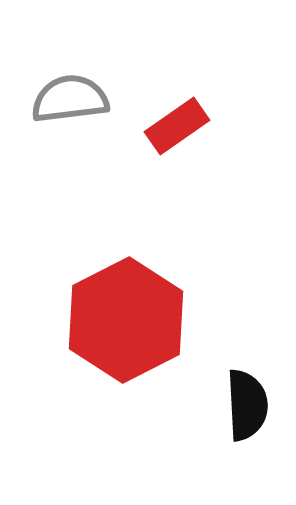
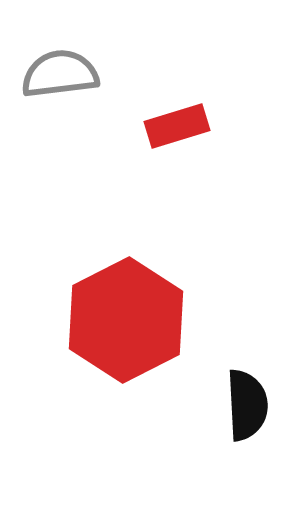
gray semicircle: moved 10 px left, 25 px up
red rectangle: rotated 18 degrees clockwise
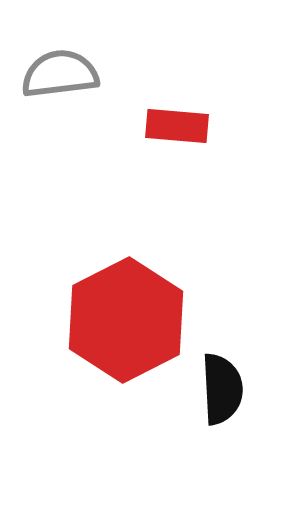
red rectangle: rotated 22 degrees clockwise
black semicircle: moved 25 px left, 16 px up
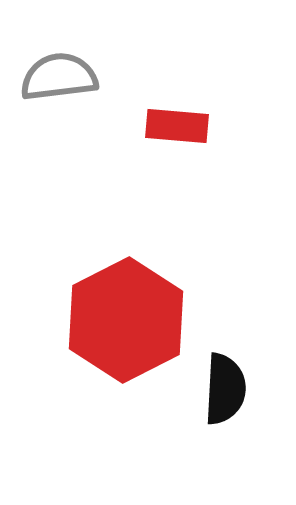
gray semicircle: moved 1 px left, 3 px down
black semicircle: moved 3 px right; rotated 6 degrees clockwise
